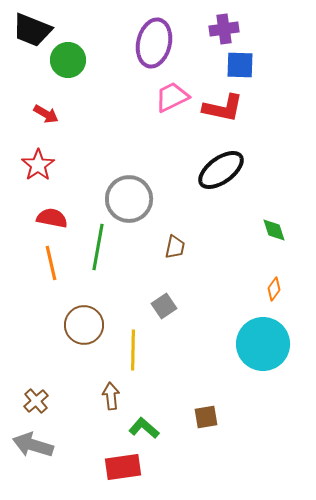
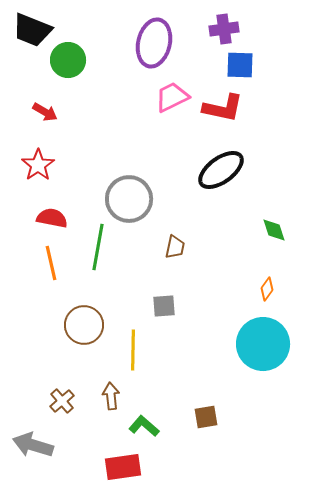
red arrow: moved 1 px left, 2 px up
orange diamond: moved 7 px left
gray square: rotated 30 degrees clockwise
brown cross: moved 26 px right
green L-shape: moved 2 px up
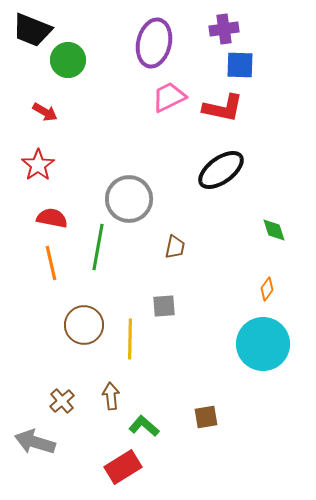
pink trapezoid: moved 3 px left
yellow line: moved 3 px left, 11 px up
gray arrow: moved 2 px right, 3 px up
red rectangle: rotated 24 degrees counterclockwise
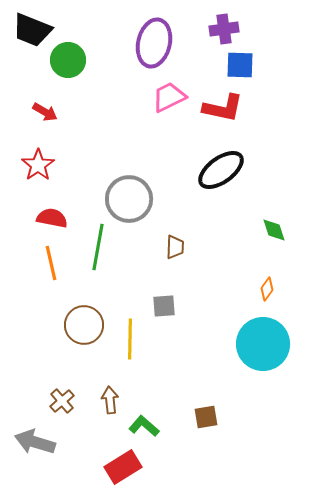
brown trapezoid: rotated 10 degrees counterclockwise
brown arrow: moved 1 px left, 4 px down
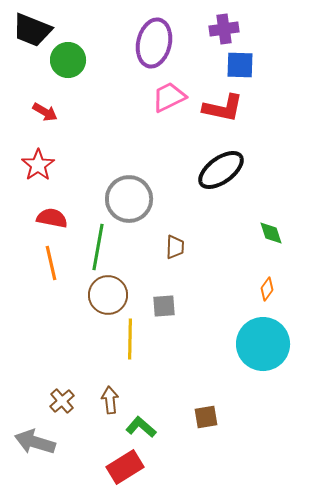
green diamond: moved 3 px left, 3 px down
brown circle: moved 24 px right, 30 px up
green L-shape: moved 3 px left, 1 px down
red rectangle: moved 2 px right
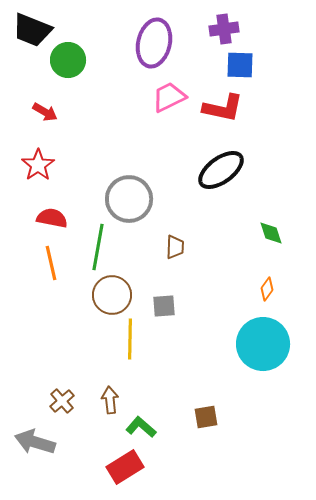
brown circle: moved 4 px right
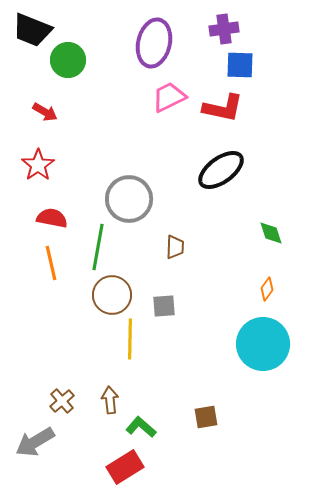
gray arrow: rotated 48 degrees counterclockwise
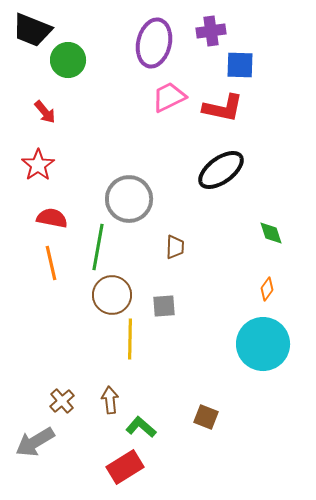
purple cross: moved 13 px left, 2 px down
red arrow: rotated 20 degrees clockwise
brown square: rotated 30 degrees clockwise
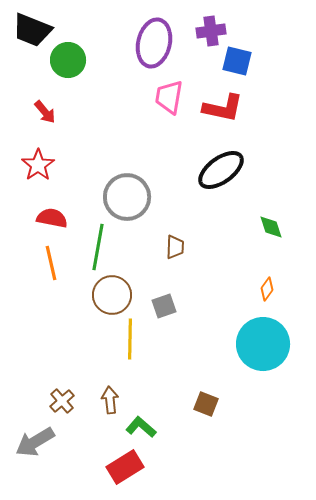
blue square: moved 3 px left, 4 px up; rotated 12 degrees clockwise
pink trapezoid: rotated 54 degrees counterclockwise
gray circle: moved 2 px left, 2 px up
green diamond: moved 6 px up
gray square: rotated 15 degrees counterclockwise
brown square: moved 13 px up
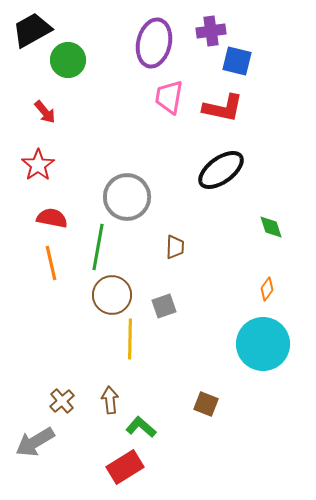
black trapezoid: rotated 129 degrees clockwise
